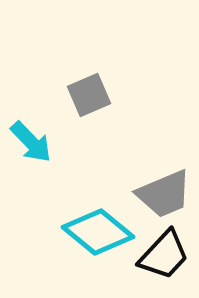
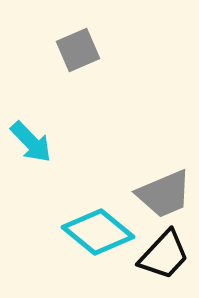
gray square: moved 11 px left, 45 px up
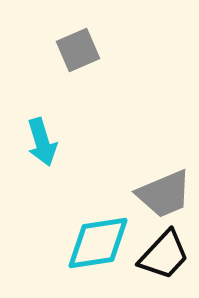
cyan arrow: moved 11 px right; rotated 27 degrees clockwise
cyan diamond: moved 11 px down; rotated 48 degrees counterclockwise
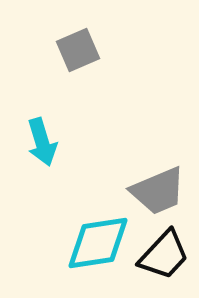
gray trapezoid: moved 6 px left, 3 px up
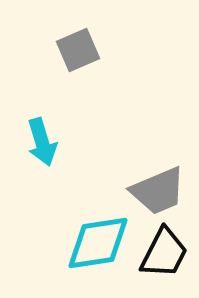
black trapezoid: moved 2 px up; rotated 16 degrees counterclockwise
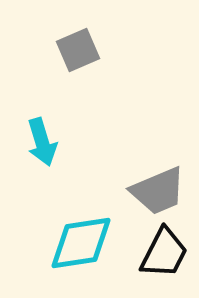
cyan diamond: moved 17 px left
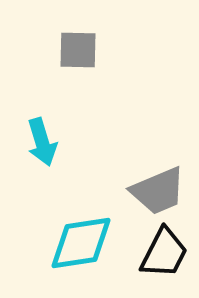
gray square: rotated 24 degrees clockwise
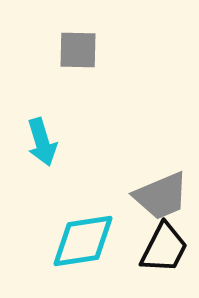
gray trapezoid: moved 3 px right, 5 px down
cyan diamond: moved 2 px right, 2 px up
black trapezoid: moved 5 px up
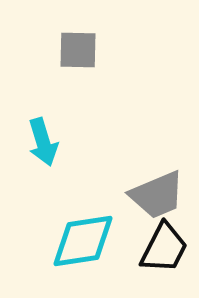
cyan arrow: moved 1 px right
gray trapezoid: moved 4 px left, 1 px up
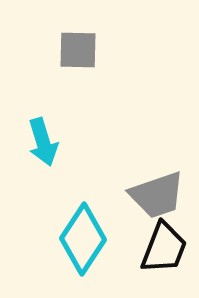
gray trapezoid: rotated 4 degrees clockwise
cyan diamond: moved 2 px up; rotated 48 degrees counterclockwise
black trapezoid: rotated 6 degrees counterclockwise
